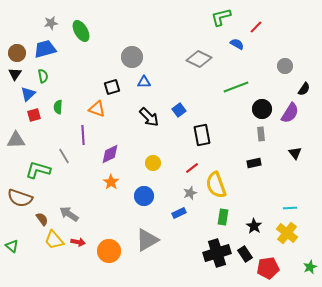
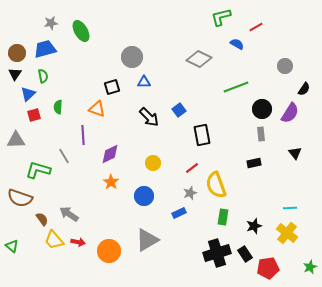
red line at (256, 27): rotated 16 degrees clockwise
black star at (254, 226): rotated 21 degrees clockwise
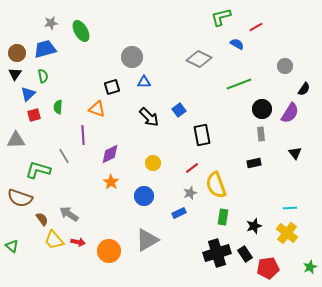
green line at (236, 87): moved 3 px right, 3 px up
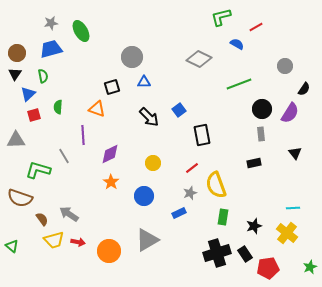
blue trapezoid at (45, 49): moved 6 px right
cyan line at (290, 208): moved 3 px right
yellow trapezoid at (54, 240): rotated 65 degrees counterclockwise
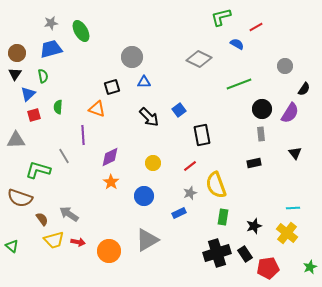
purple diamond at (110, 154): moved 3 px down
red line at (192, 168): moved 2 px left, 2 px up
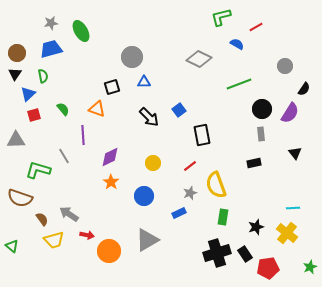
green semicircle at (58, 107): moved 5 px right, 2 px down; rotated 136 degrees clockwise
black star at (254, 226): moved 2 px right, 1 px down
red arrow at (78, 242): moved 9 px right, 7 px up
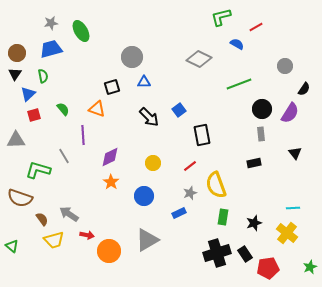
black star at (256, 227): moved 2 px left, 4 px up
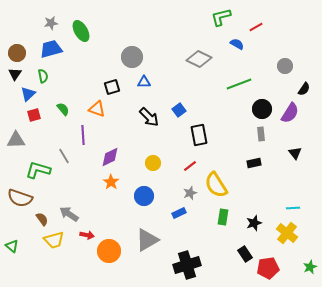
black rectangle at (202, 135): moved 3 px left
yellow semicircle at (216, 185): rotated 12 degrees counterclockwise
black cross at (217, 253): moved 30 px left, 12 px down
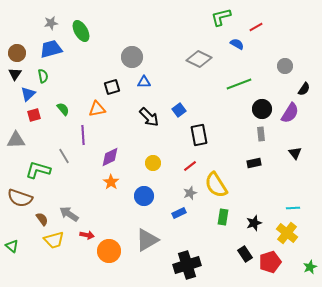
orange triangle at (97, 109): rotated 30 degrees counterclockwise
red pentagon at (268, 268): moved 2 px right, 6 px up; rotated 10 degrees counterclockwise
